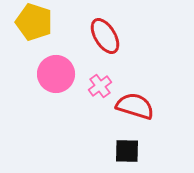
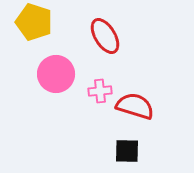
pink cross: moved 5 px down; rotated 30 degrees clockwise
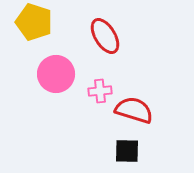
red semicircle: moved 1 px left, 4 px down
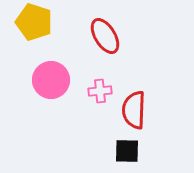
pink circle: moved 5 px left, 6 px down
red semicircle: rotated 105 degrees counterclockwise
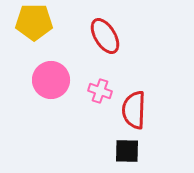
yellow pentagon: rotated 18 degrees counterclockwise
pink cross: rotated 25 degrees clockwise
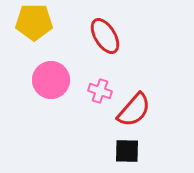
red semicircle: rotated 141 degrees counterclockwise
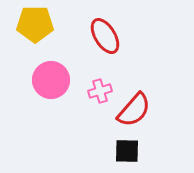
yellow pentagon: moved 1 px right, 2 px down
pink cross: rotated 35 degrees counterclockwise
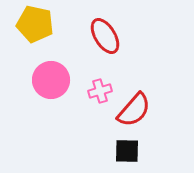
yellow pentagon: rotated 12 degrees clockwise
